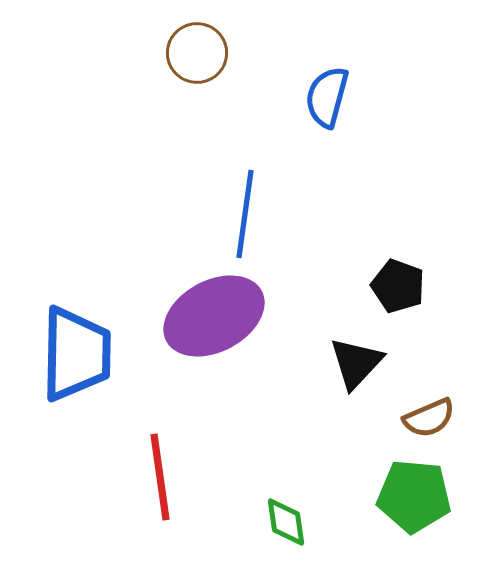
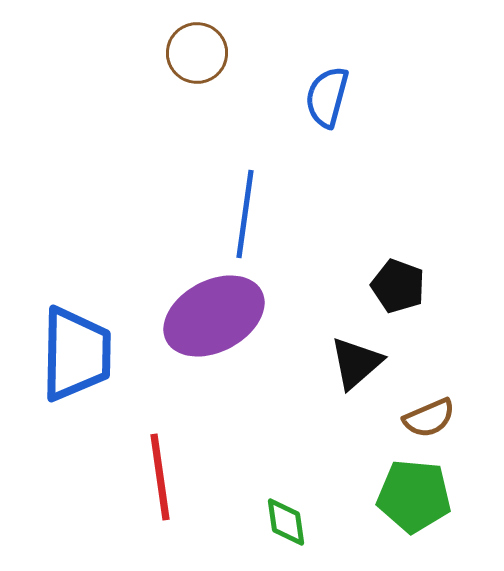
black triangle: rotated 6 degrees clockwise
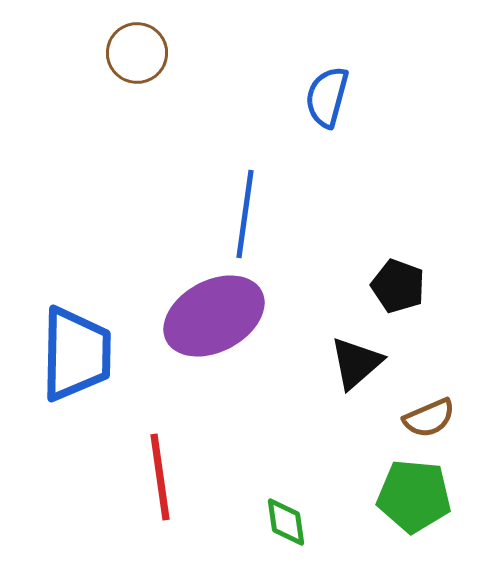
brown circle: moved 60 px left
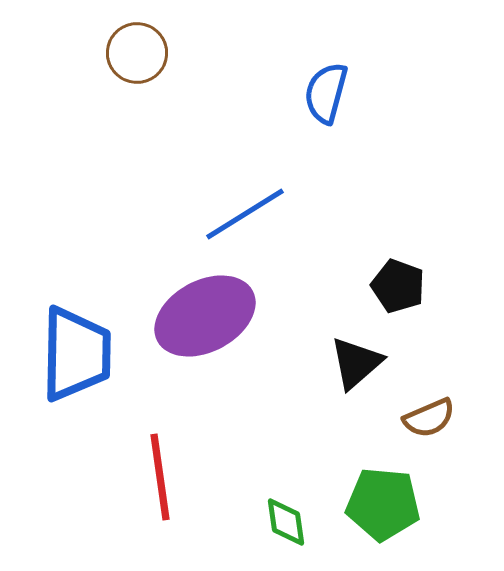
blue semicircle: moved 1 px left, 4 px up
blue line: rotated 50 degrees clockwise
purple ellipse: moved 9 px left
green pentagon: moved 31 px left, 8 px down
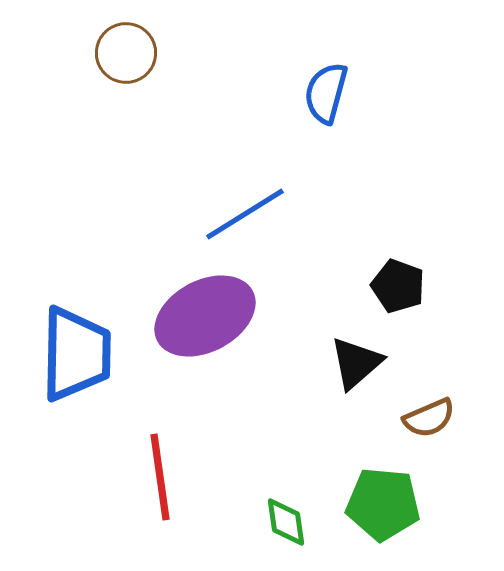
brown circle: moved 11 px left
